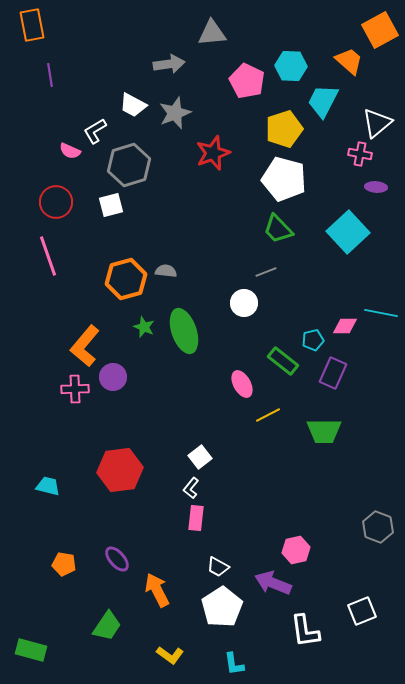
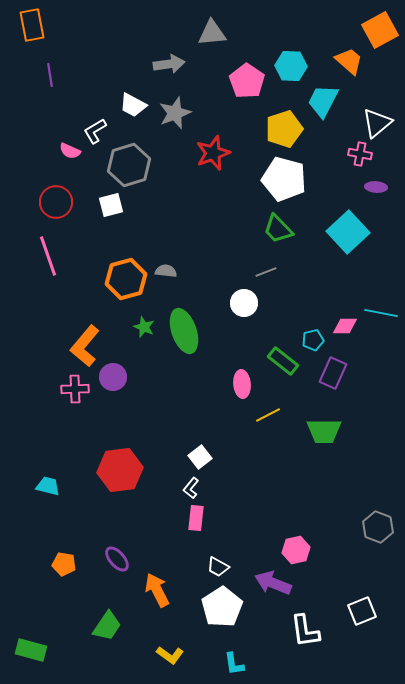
pink pentagon at (247, 81): rotated 8 degrees clockwise
pink ellipse at (242, 384): rotated 24 degrees clockwise
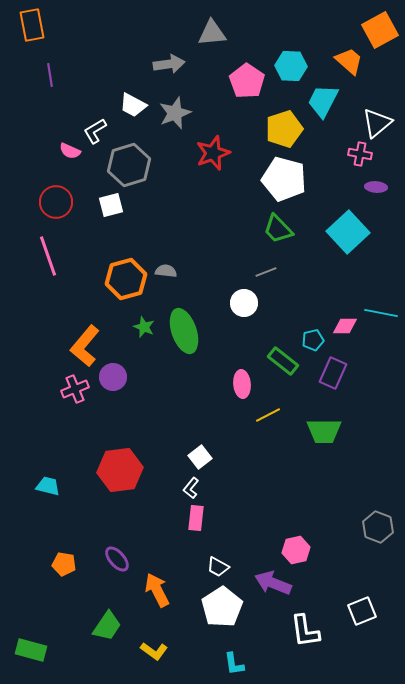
pink cross at (75, 389): rotated 20 degrees counterclockwise
yellow L-shape at (170, 655): moved 16 px left, 4 px up
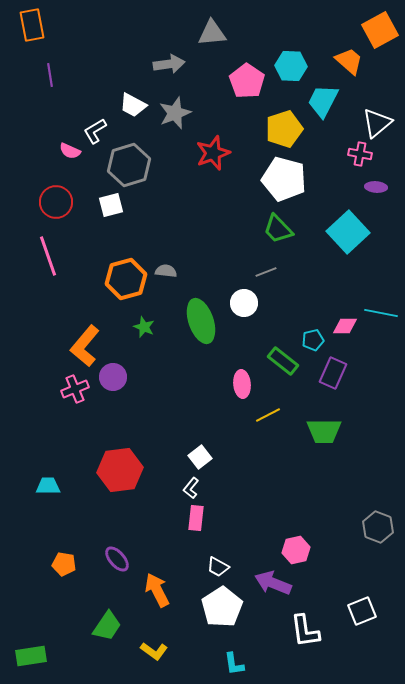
green ellipse at (184, 331): moved 17 px right, 10 px up
cyan trapezoid at (48, 486): rotated 15 degrees counterclockwise
green rectangle at (31, 650): moved 6 px down; rotated 24 degrees counterclockwise
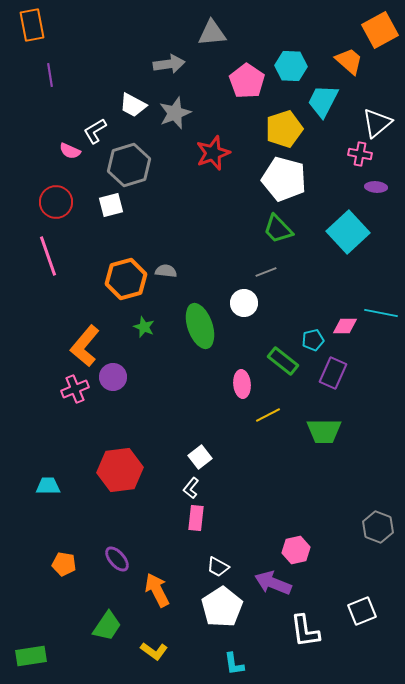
green ellipse at (201, 321): moved 1 px left, 5 px down
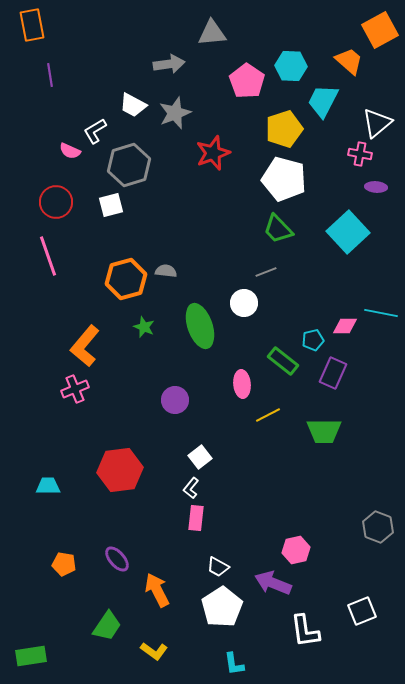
purple circle at (113, 377): moved 62 px right, 23 px down
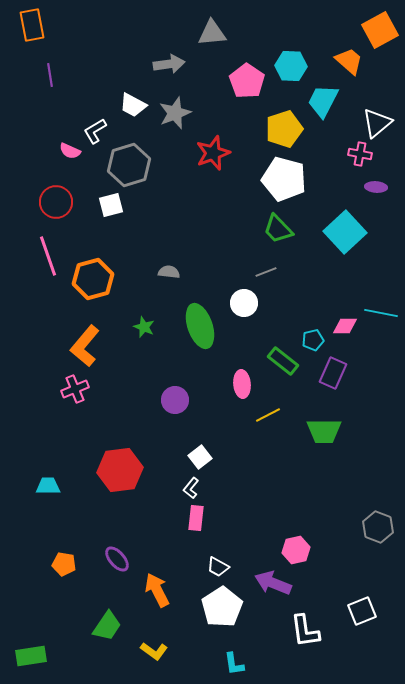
cyan square at (348, 232): moved 3 px left
gray semicircle at (166, 271): moved 3 px right, 1 px down
orange hexagon at (126, 279): moved 33 px left
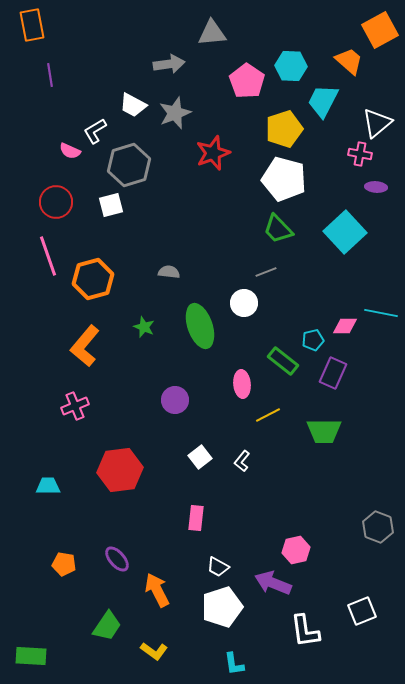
pink cross at (75, 389): moved 17 px down
white L-shape at (191, 488): moved 51 px right, 27 px up
white pentagon at (222, 607): rotated 15 degrees clockwise
green rectangle at (31, 656): rotated 12 degrees clockwise
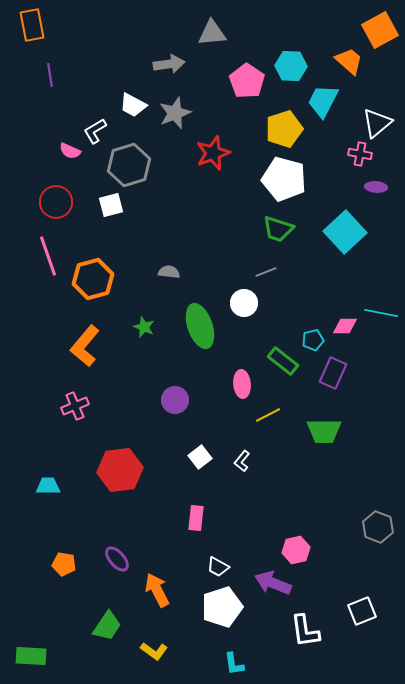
green trapezoid at (278, 229): rotated 28 degrees counterclockwise
